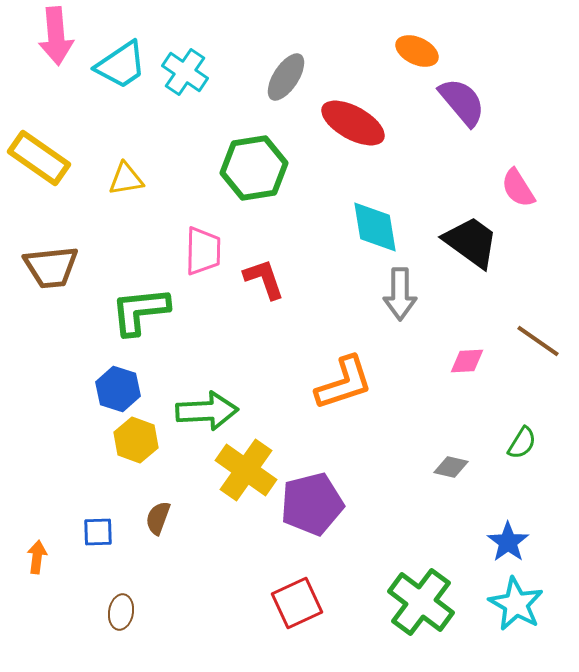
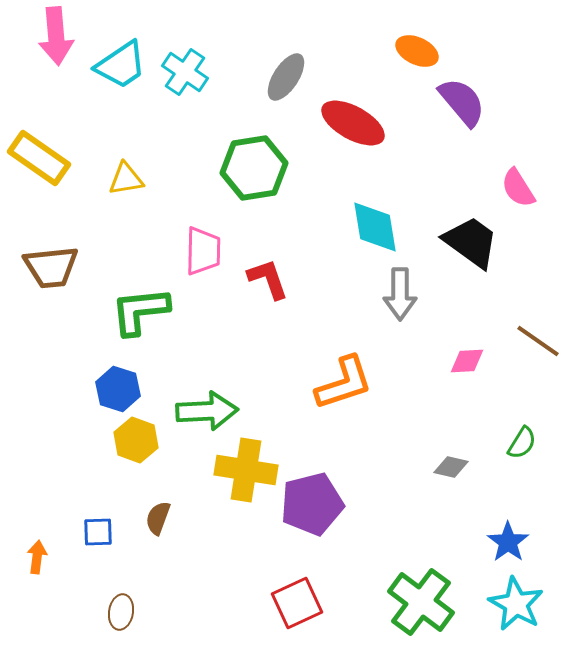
red L-shape: moved 4 px right
yellow cross: rotated 26 degrees counterclockwise
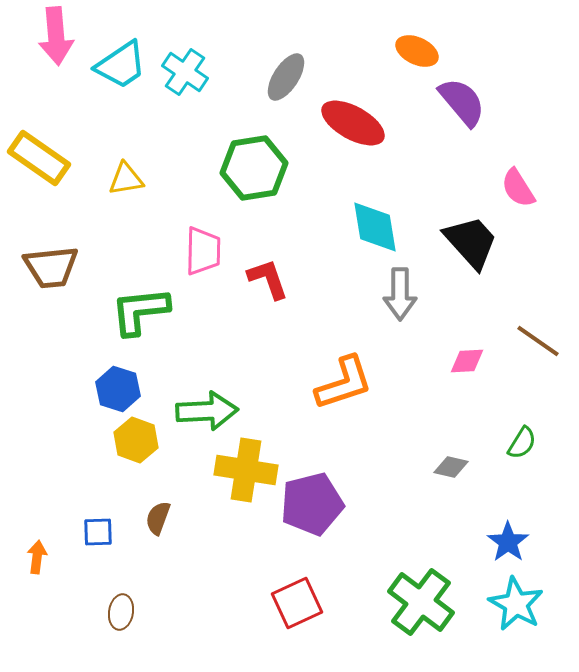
black trapezoid: rotated 12 degrees clockwise
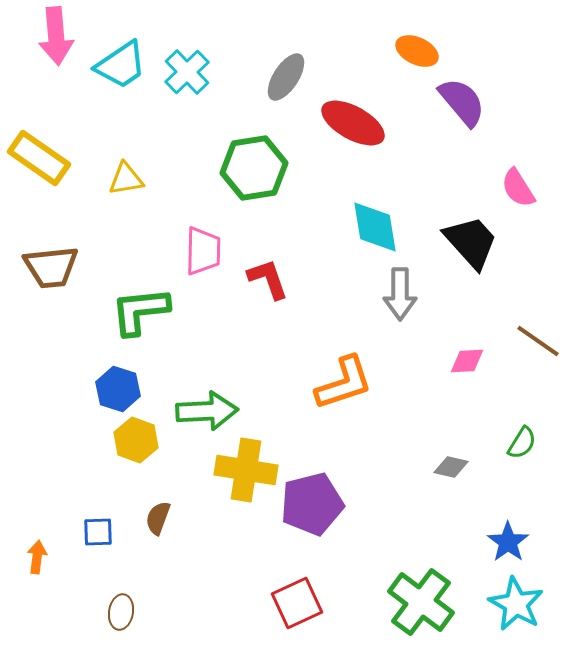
cyan cross: moved 2 px right; rotated 12 degrees clockwise
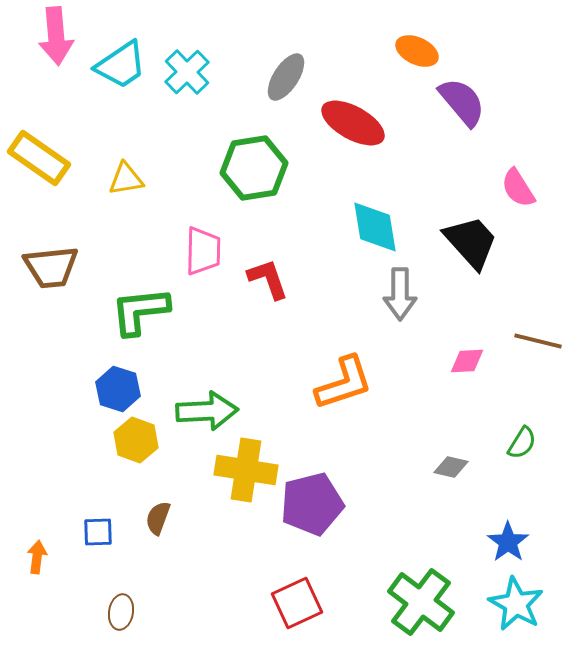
brown line: rotated 21 degrees counterclockwise
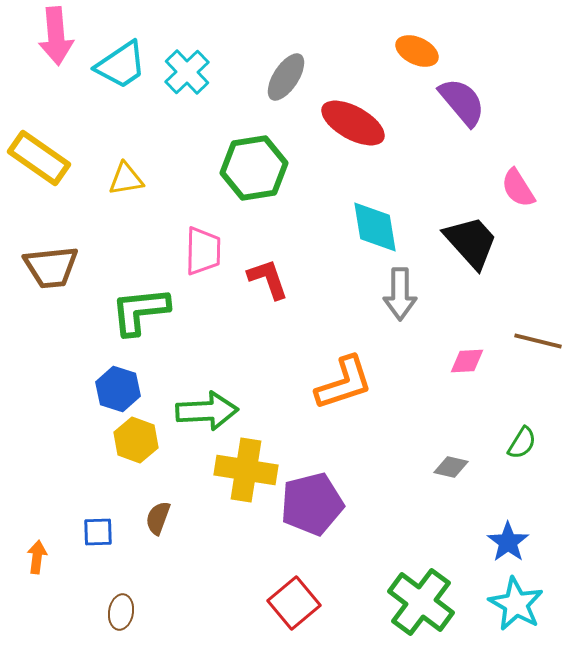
red square: moved 3 px left; rotated 15 degrees counterclockwise
